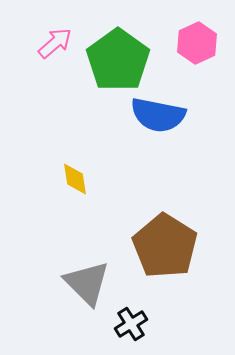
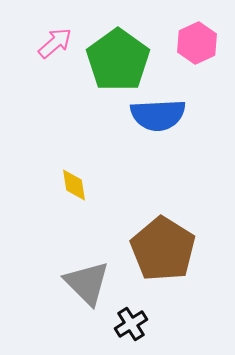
blue semicircle: rotated 14 degrees counterclockwise
yellow diamond: moved 1 px left, 6 px down
brown pentagon: moved 2 px left, 3 px down
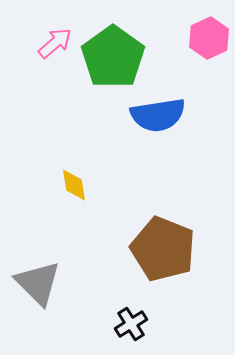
pink hexagon: moved 12 px right, 5 px up
green pentagon: moved 5 px left, 3 px up
blue semicircle: rotated 6 degrees counterclockwise
brown pentagon: rotated 10 degrees counterclockwise
gray triangle: moved 49 px left
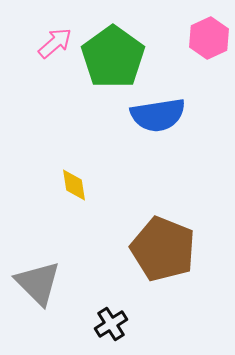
black cross: moved 20 px left
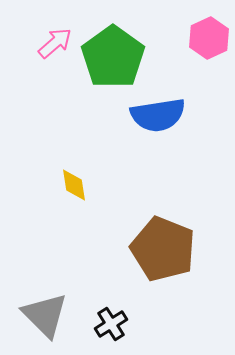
gray triangle: moved 7 px right, 32 px down
